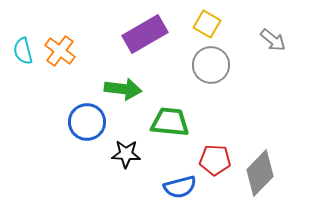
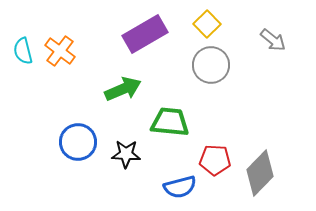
yellow square: rotated 16 degrees clockwise
green arrow: rotated 30 degrees counterclockwise
blue circle: moved 9 px left, 20 px down
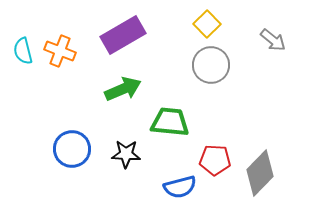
purple rectangle: moved 22 px left, 1 px down
orange cross: rotated 16 degrees counterclockwise
blue circle: moved 6 px left, 7 px down
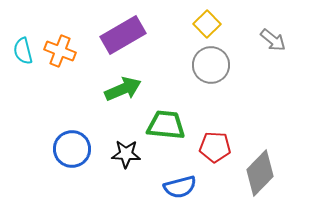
green trapezoid: moved 4 px left, 3 px down
red pentagon: moved 13 px up
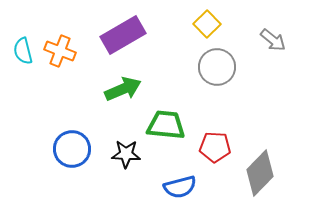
gray circle: moved 6 px right, 2 px down
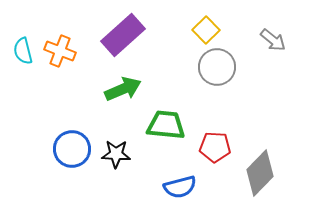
yellow square: moved 1 px left, 6 px down
purple rectangle: rotated 12 degrees counterclockwise
black star: moved 10 px left
